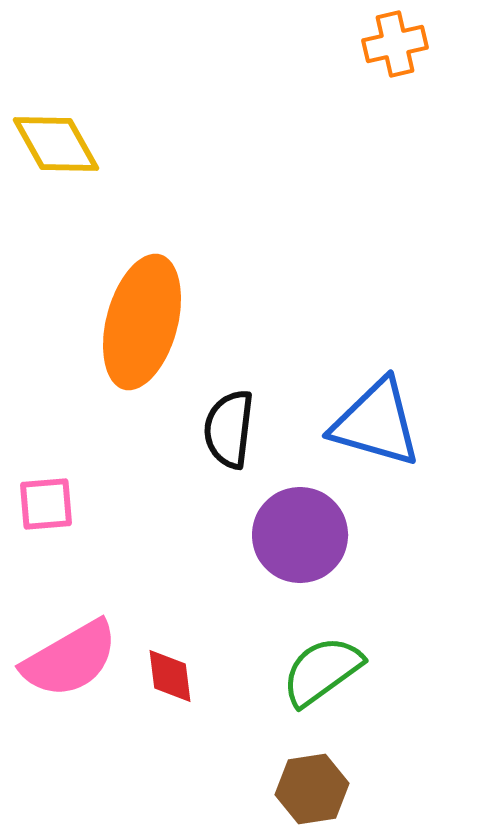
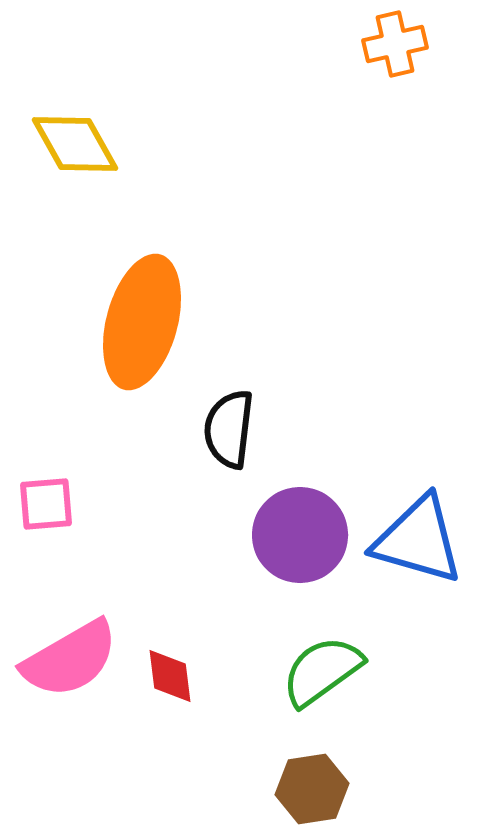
yellow diamond: moved 19 px right
blue triangle: moved 42 px right, 117 px down
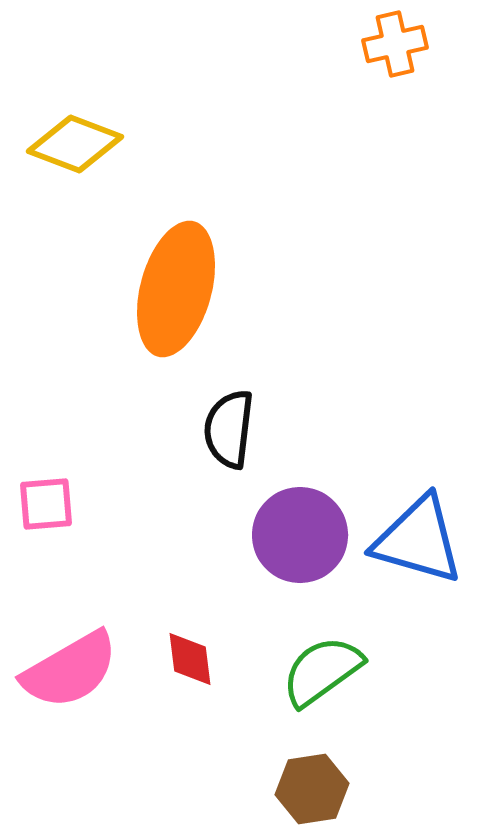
yellow diamond: rotated 40 degrees counterclockwise
orange ellipse: moved 34 px right, 33 px up
pink semicircle: moved 11 px down
red diamond: moved 20 px right, 17 px up
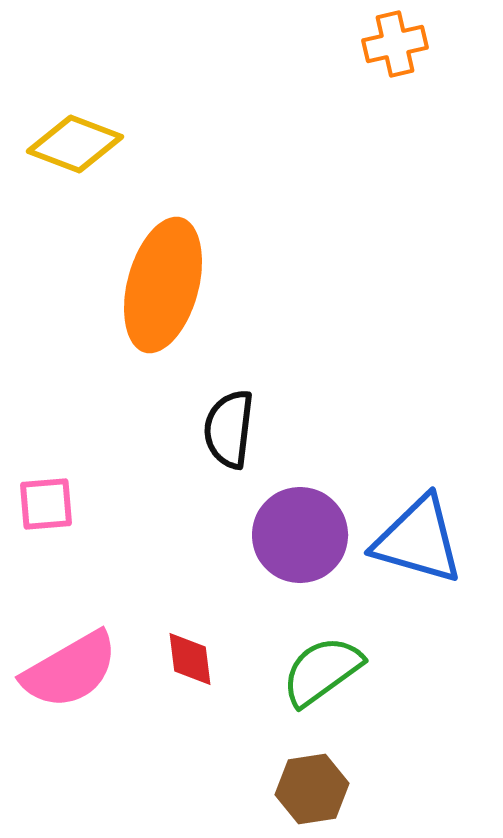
orange ellipse: moved 13 px left, 4 px up
